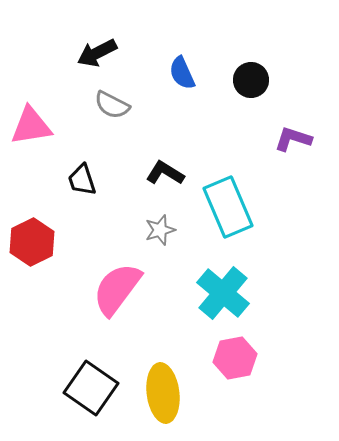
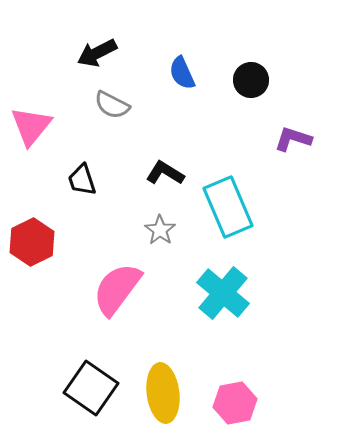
pink triangle: rotated 42 degrees counterclockwise
gray star: rotated 20 degrees counterclockwise
pink hexagon: moved 45 px down
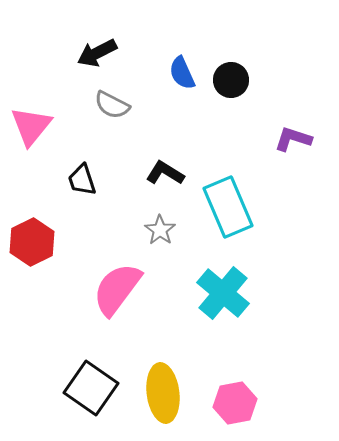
black circle: moved 20 px left
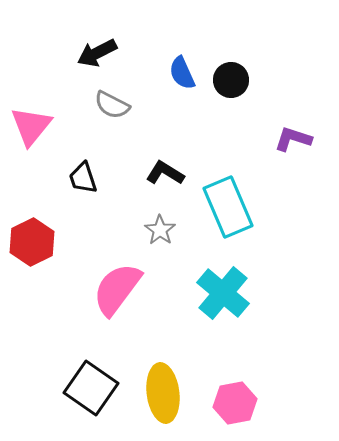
black trapezoid: moved 1 px right, 2 px up
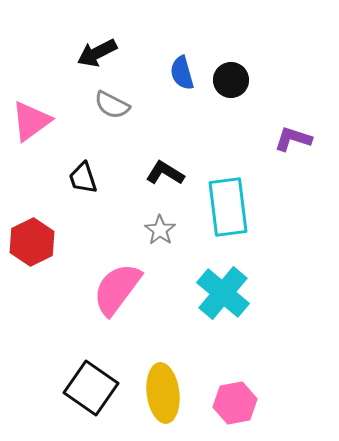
blue semicircle: rotated 8 degrees clockwise
pink triangle: moved 5 px up; rotated 15 degrees clockwise
cyan rectangle: rotated 16 degrees clockwise
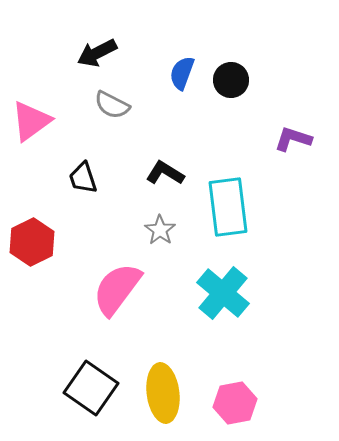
blue semicircle: rotated 36 degrees clockwise
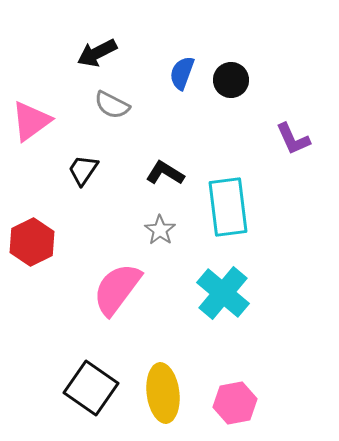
purple L-shape: rotated 132 degrees counterclockwise
black trapezoid: moved 8 px up; rotated 52 degrees clockwise
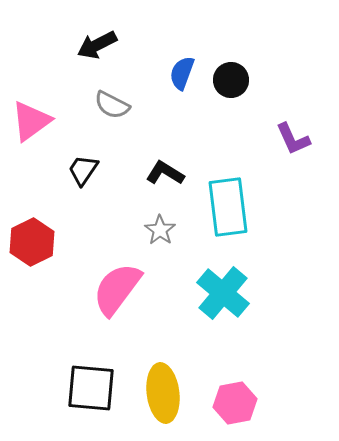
black arrow: moved 8 px up
black square: rotated 30 degrees counterclockwise
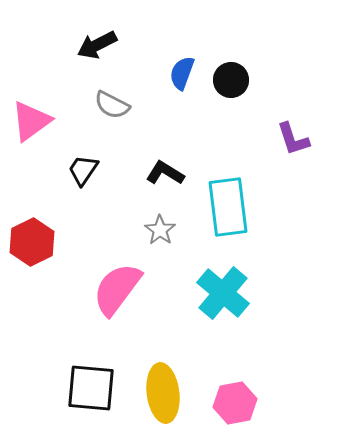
purple L-shape: rotated 6 degrees clockwise
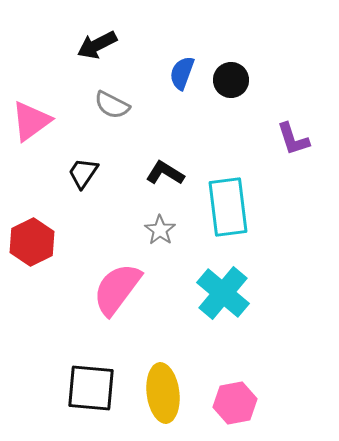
black trapezoid: moved 3 px down
